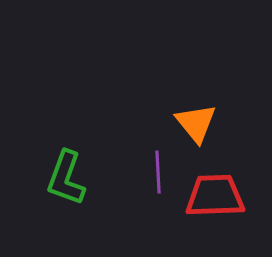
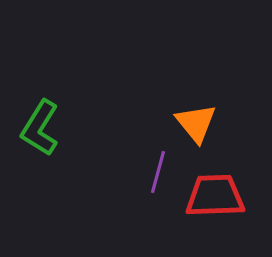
purple line: rotated 18 degrees clockwise
green L-shape: moved 26 px left, 50 px up; rotated 12 degrees clockwise
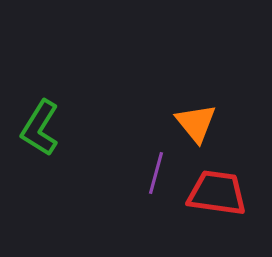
purple line: moved 2 px left, 1 px down
red trapezoid: moved 2 px right, 3 px up; rotated 10 degrees clockwise
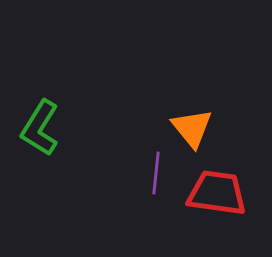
orange triangle: moved 4 px left, 5 px down
purple line: rotated 9 degrees counterclockwise
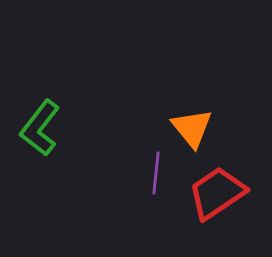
green L-shape: rotated 6 degrees clockwise
red trapezoid: rotated 42 degrees counterclockwise
